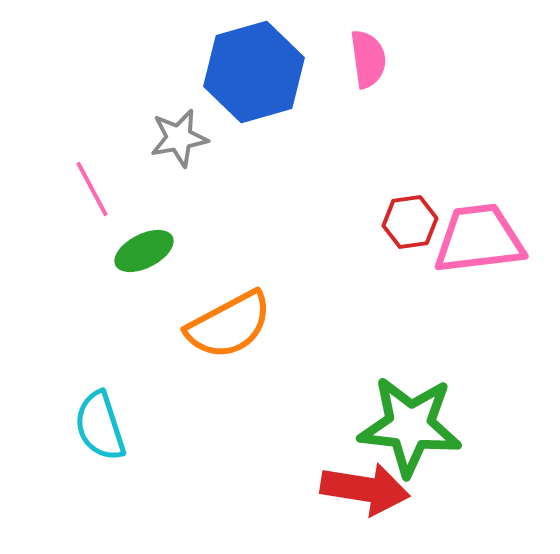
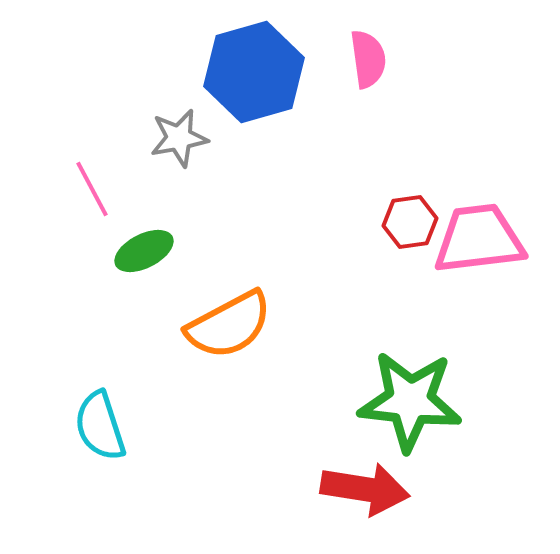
green star: moved 25 px up
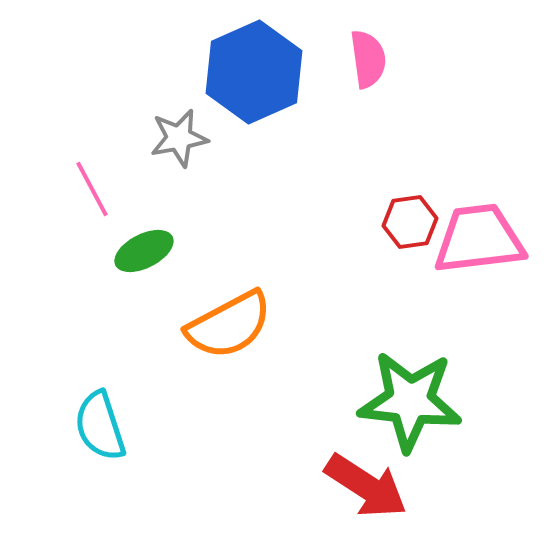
blue hexagon: rotated 8 degrees counterclockwise
red arrow: moved 1 px right, 3 px up; rotated 24 degrees clockwise
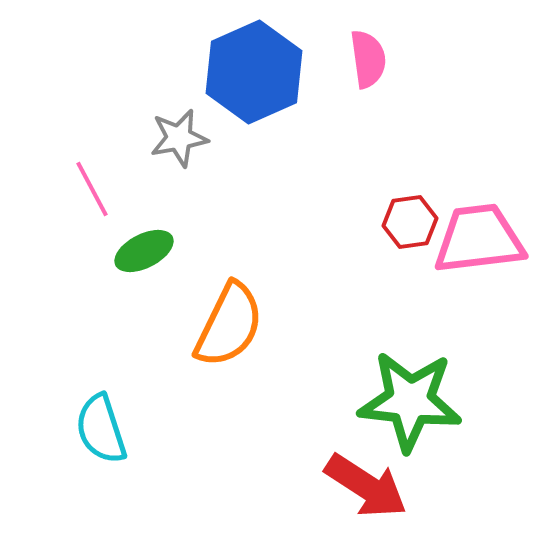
orange semicircle: rotated 36 degrees counterclockwise
cyan semicircle: moved 1 px right, 3 px down
